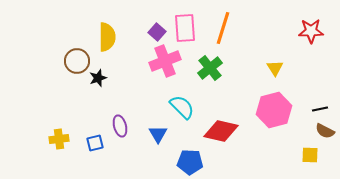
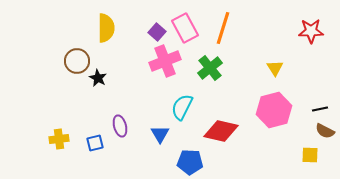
pink rectangle: rotated 24 degrees counterclockwise
yellow semicircle: moved 1 px left, 9 px up
black star: rotated 24 degrees counterclockwise
cyan semicircle: rotated 108 degrees counterclockwise
blue triangle: moved 2 px right
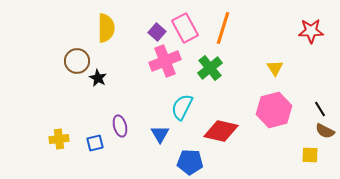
black line: rotated 70 degrees clockwise
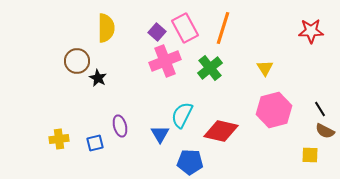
yellow triangle: moved 10 px left
cyan semicircle: moved 8 px down
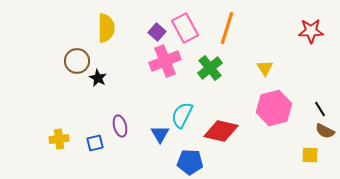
orange line: moved 4 px right
pink hexagon: moved 2 px up
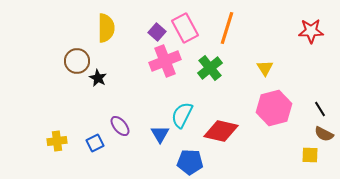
purple ellipse: rotated 25 degrees counterclockwise
brown semicircle: moved 1 px left, 3 px down
yellow cross: moved 2 px left, 2 px down
blue square: rotated 12 degrees counterclockwise
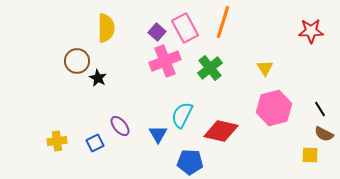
orange line: moved 4 px left, 6 px up
blue triangle: moved 2 px left
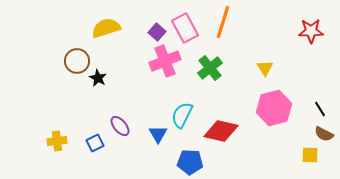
yellow semicircle: rotated 108 degrees counterclockwise
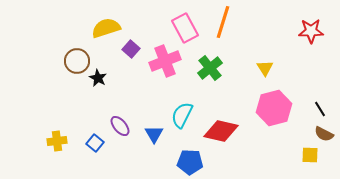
purple square: moved 26 px left, 17 px down
blue triangle: moved 4 px left
blue square: rotated 24 degrees counterclockwise
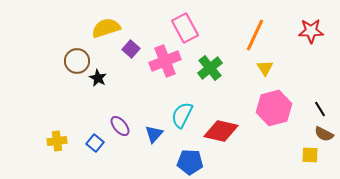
orange line: moved 32 px right, 13 px down; rotated 8 degrees clockwise
blue triangle: rotated 12 degrees clockwise
